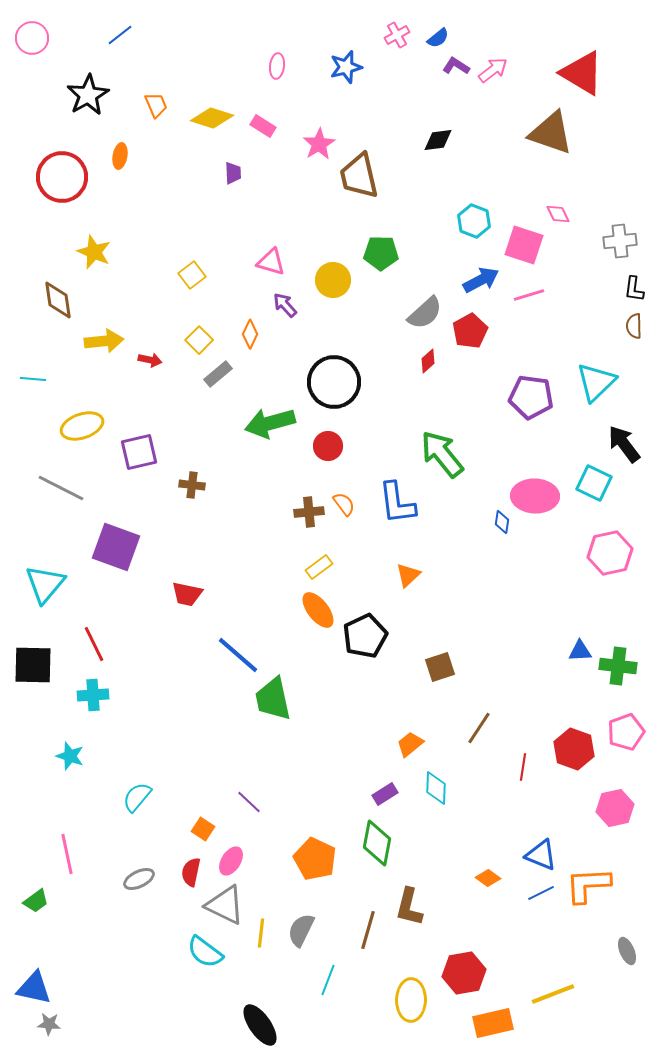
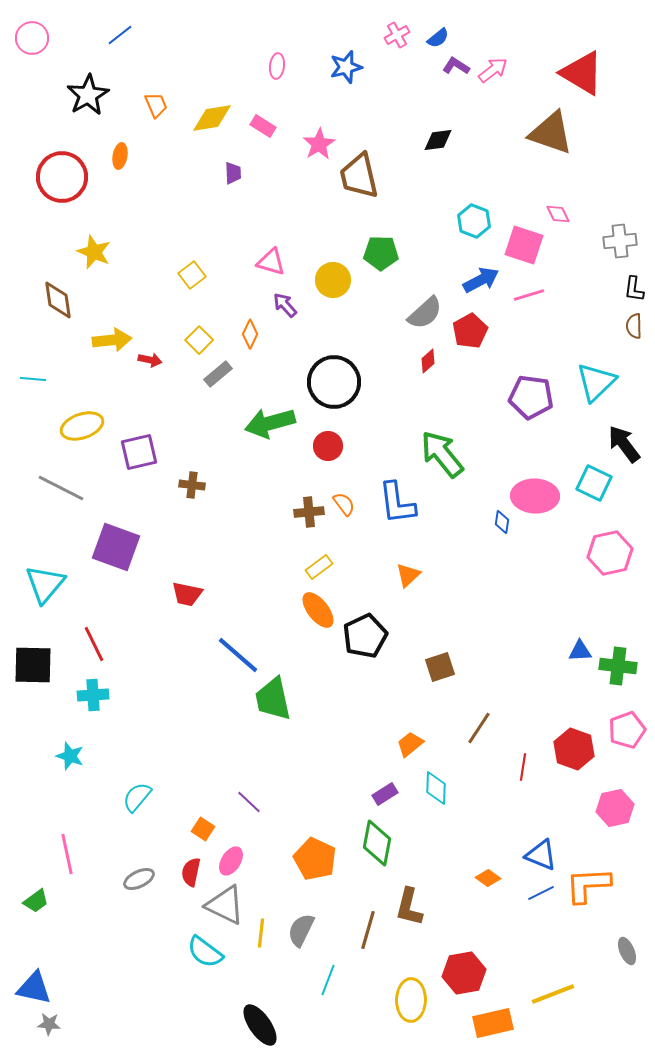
yellow diamond at (212, 118): rotated 27 degrees counterclockwise
yellow arrow at (104, 341): moved 8 px right, 1 px up
pink pentagon at (626, 732): moved 1 px right, 2 px up
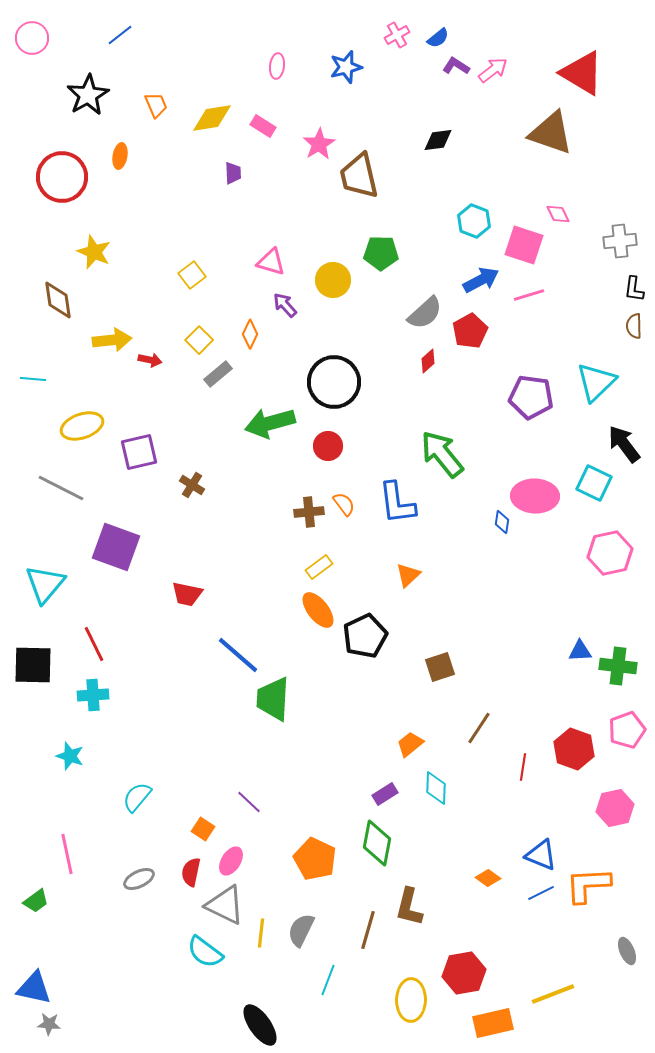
brown cross at (192, 485): rotated 25 degrees clockwise
green trapezoid at (273, 699): rotated 15 degrees clockwise
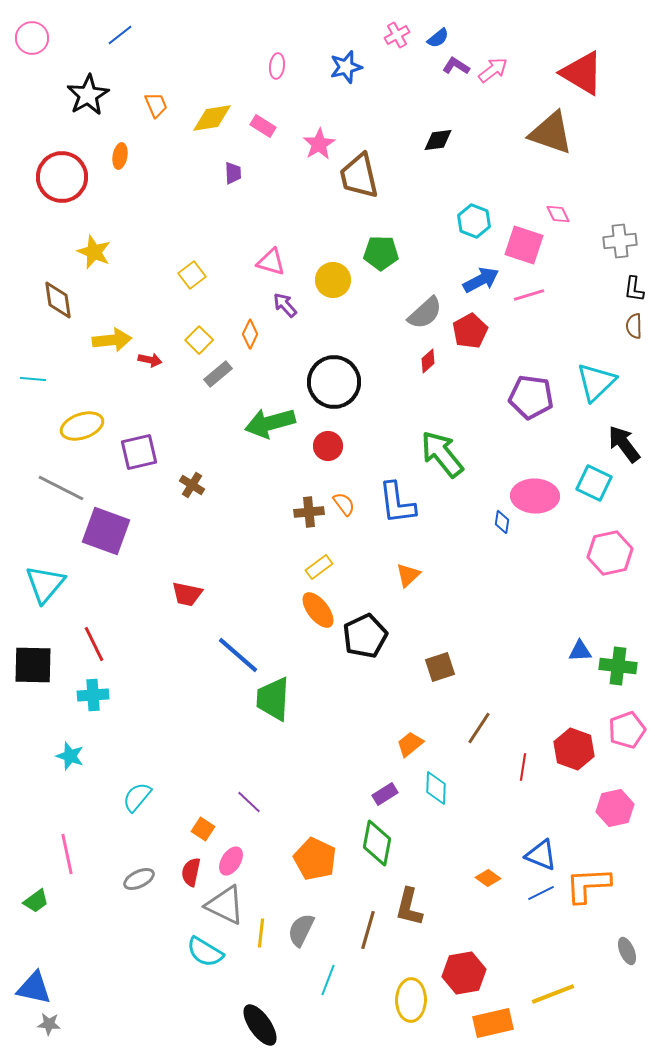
purple square at (116, 547): moved 10 px left, 16 px up
cyan semicircle at (205, 952): rotated 6 degrees counterclockwise
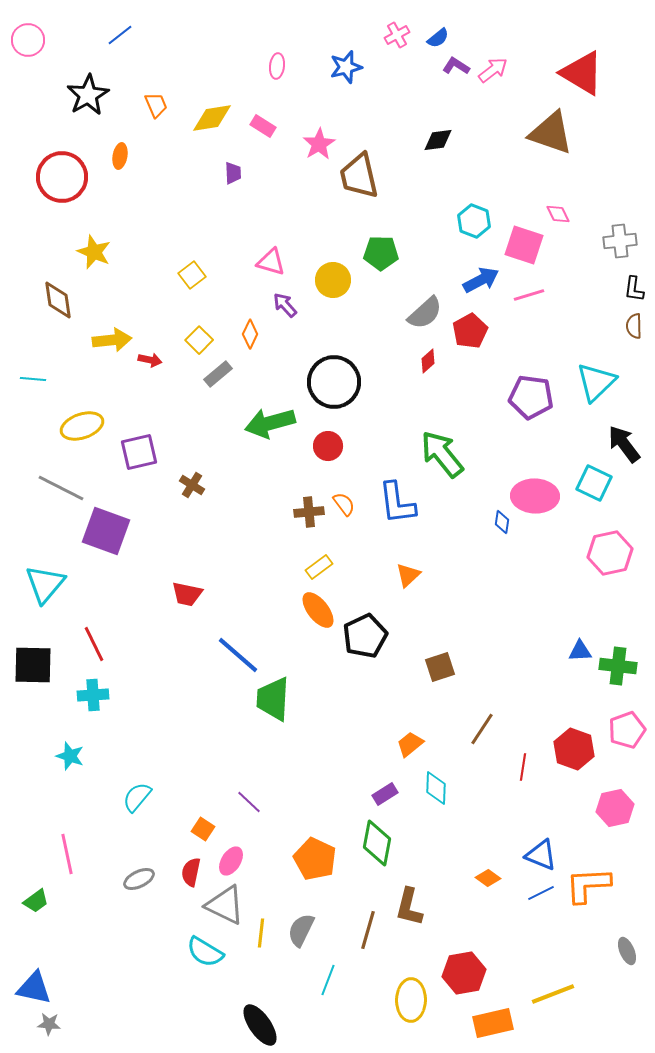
pink circle at (32, 38): moved 4 px left, 2 px down
brown line at (479, 728): moved 3 px right, 1 px down
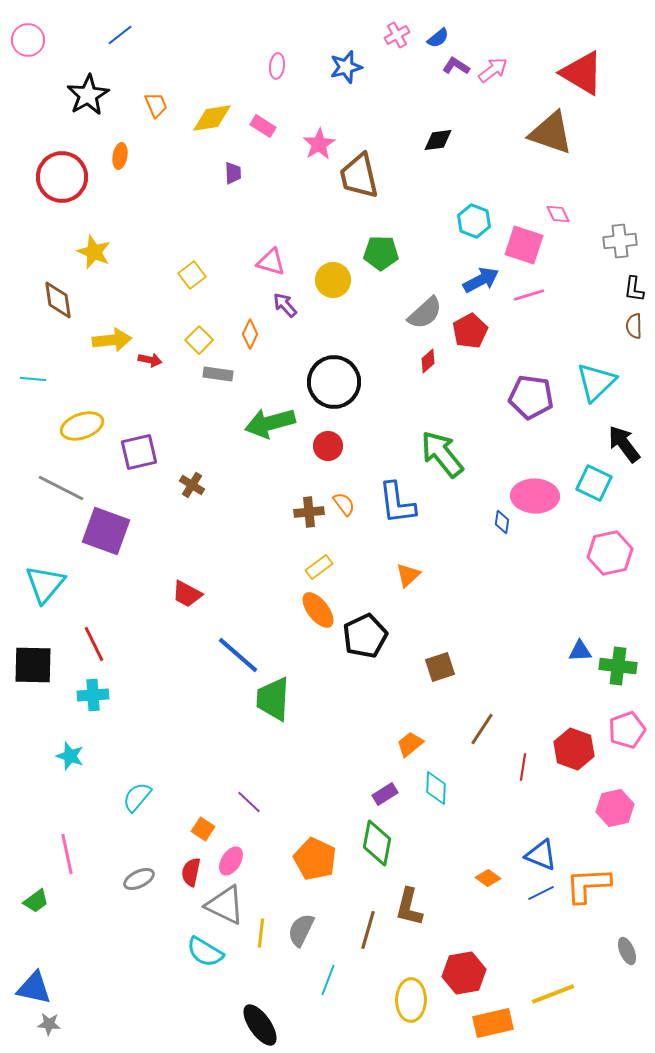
gray rectangle at (218, 374): rotated 48 degrees clockwise
red trapezoid at (187, 594): rotated 16 degrees clockwise
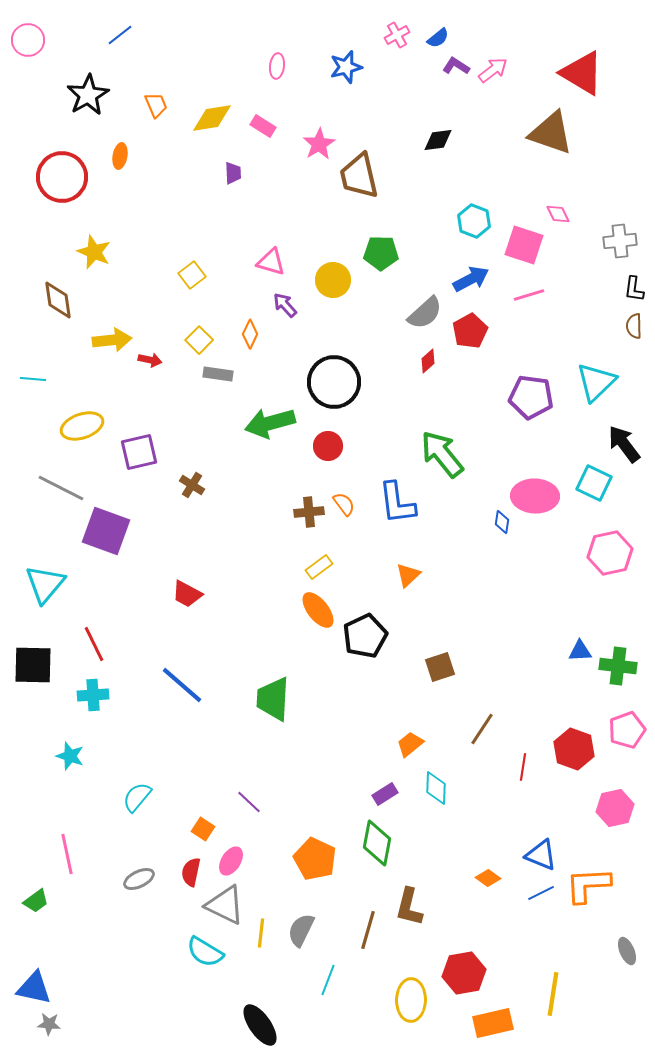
blue arrow at (481, 280): moved 10 px left, 1 px up
blue line at (238, 655): moved 56 px left, 30 px down
yellow line at (553, 994): rotated 60 degrees counterclockwise
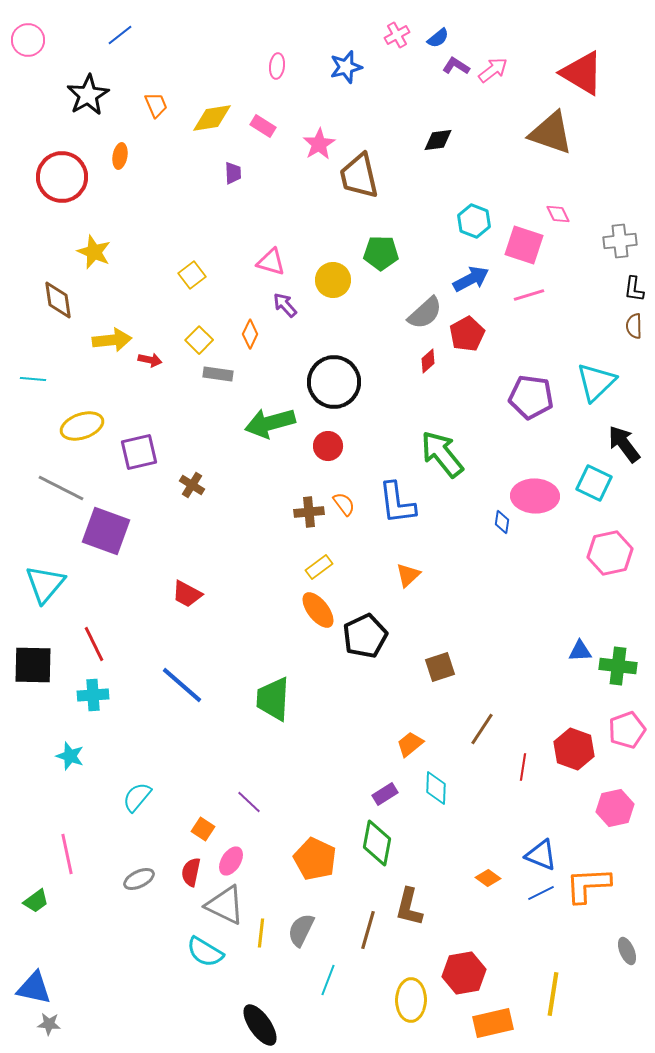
red pentagon at (470, 331): moved 3 px left, 3 px down
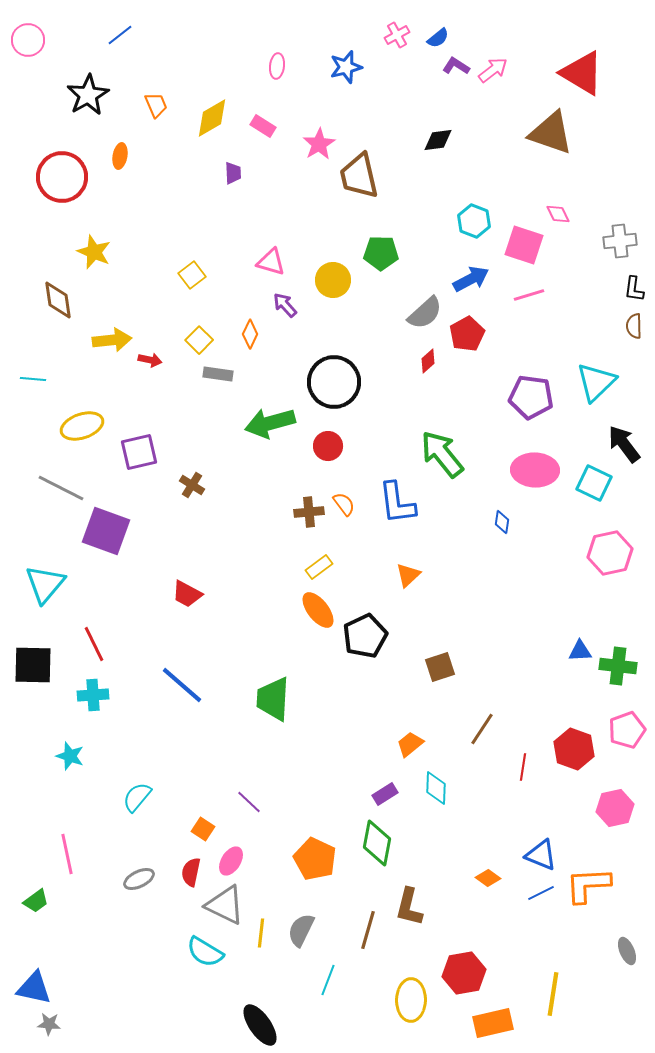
yellow diamond at (212, 118): rotated 21 degrees counterclockwise
pink ellipse at (535, 496): moved 26 px up
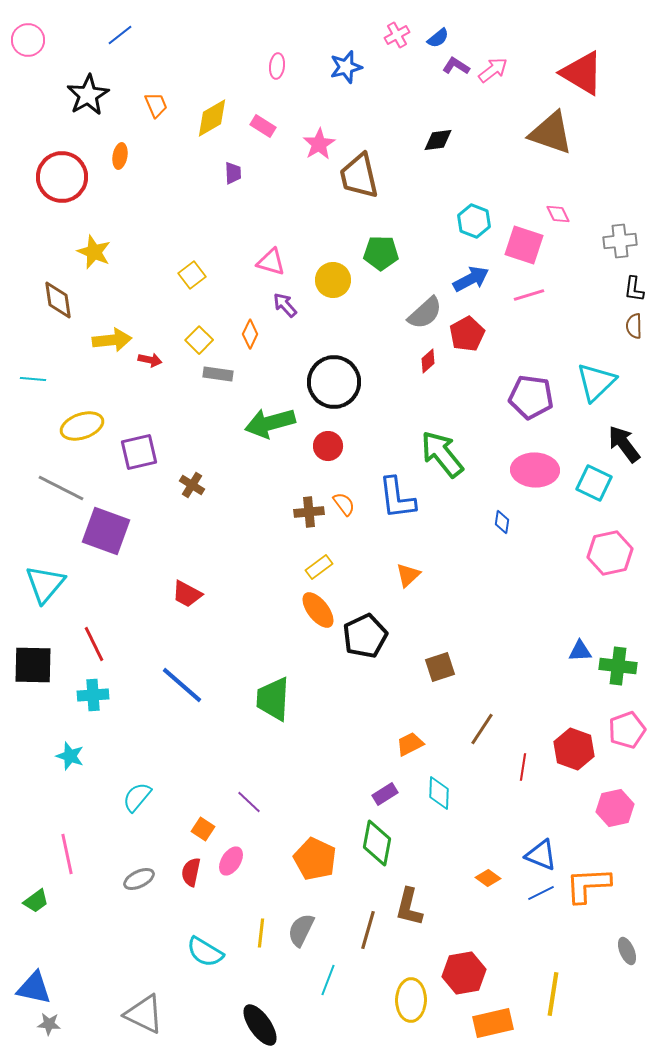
blue L-shape at (397, 503): moved 5 px up
orange trapezoid at (410, 744): rotated 12 degrees clockwise
cyan diamond at (436, 788): moved 3 px right, 5 px down
gray triangle at (225, 905): moved 81 px left, 109 px down
